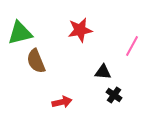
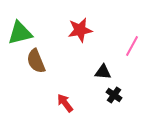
red arrow: moved 3 px right, 1 px down; rotated 114 degrees counterclockwise
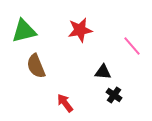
green triangle: moved 4 px right, 2 px up
pink line: rotated 70 degrees counterclockwise
brown semicircle: moved 5 px down
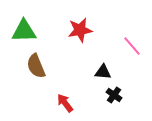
green triangle: rotated 12 degrees clockwise
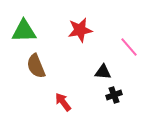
pink line: moved 3 px left, 1 px down
black cross: rotated 35 degrees clockwise
red arrow: moved 2 px left, 1 px up
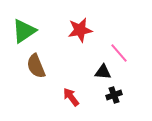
green triangle: rotated 32 degrees counterclockwise
pink line: moved 10 px left, 6 px down
red arrow: moved 8 px right, 5 px up
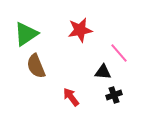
green triangle: moved 2 px right, 3 px down
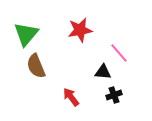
green triangle: rotated 16 degrees counterclockwise
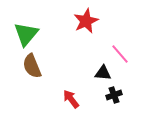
red star: moved 6 px right, 9 px up; rotated 15 degrees counterclockwise
pink line: moved 1 px right, 1 px down
brown semicircle: moved 4 px left
black triangle: moved 1 px down
red arrow: moved 2 px down
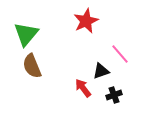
black triangle: moved 2 px left, 2 px up; rotated 24 degrees counterclockwise
red arrow: moved 12 px right, 11 px up
